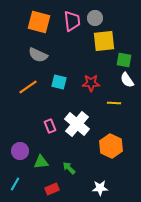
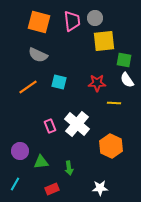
red star: moved 6 px right
green arrow: rotated 144 degrees counterclockwise
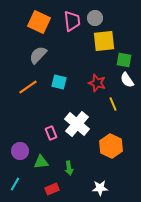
orange square: rotated 10 degrees clockwise
gray semicircle: rotated 108 degrees clockwise
red star: rotated 18 degrees clockwise
yellow line: moved 1 px left, 1 px down; rotated 64 degrees clockwise
pink rectangle: moved 1 px right, 7 px down
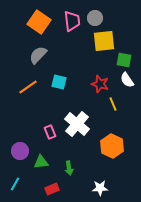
orange square: rotated 10 degrees clockwise
red star: moved 3 px right, 1 px down
pink rectangle: moved 1 px left, 1 px up
orange hexagon: moved 1 px right
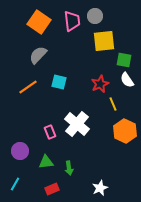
gray circle: moved 2 px up
red star: rotated 30 degrees clockwise
orange hexagon: moved 13 px right, 15 px up
green triangle: moved 5 px right
white star: rotated 21 degrees counterclockwise
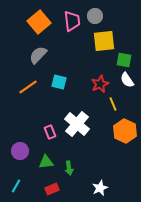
orange square: rotated 15 degrees clockwise
cyan line: moved 1 px right, 2 px down
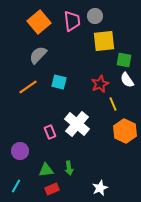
green triangle: moved 8 px down
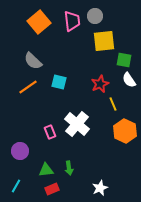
gray semicircle: moved 5 px left, 6 px down; rotated 90 degrees counterclockwise
white semicircle: moved 2 px right
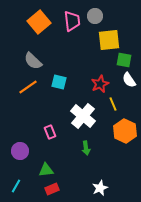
yellow square: moved 5 px right, 1 px up
white cross: moved 6 px right, 8 px up
green arrow: moved 17 px right, 20 px up
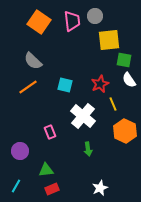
orange square: rotated 15 degrees counterclockwise
cyan square: moved 6 px right, 3 px down
green arrow: moved 2 px right, 1 px down
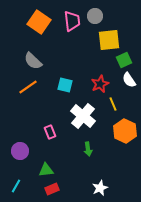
green square: rotated 35 degrees counterclockwise
